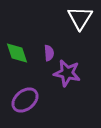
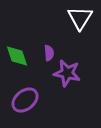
green diamond: moved 3 px down
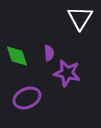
purple ellipse: moved 2 px right, 2 px up; rotated 16 degrees clockwise
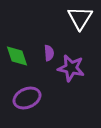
purple star: moved 4 px right, 5 px up
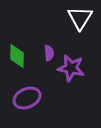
green diamond: rotated 20 degrees clockwise
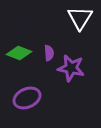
green diamond: moved 2 px right, 3 px up; rotated 70 degrees counterclockwise
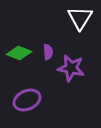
purple semicircle: moved 1 px left, 1 px up
purple ellipse: moved 2 px down
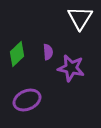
green diamond: moved 2 px left, 1 px down; rotated 65 degrees counterclockwise
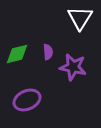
green diamond: rotated 30 degrees clockwise
purple star: moved 2 px right, 1 px up
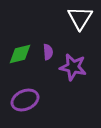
green diamond: moved 3 px right
purple ellipse: moved 2 px left
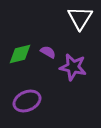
purple semicircle: rotated 56 degrees counterclockwise
purple ellipse: moved 2 px right, 1 px down
